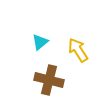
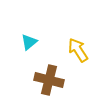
cyan triangle: moved 11 px left
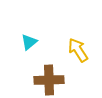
brown cross: rotated 16 degrees counterclockwise
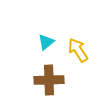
cyan triangle: moved 17 px right
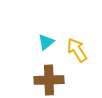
yellow arrow: moved 1 px left
